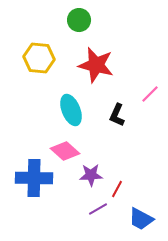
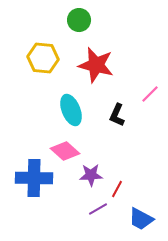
yellow hexagon: moved 4 px right
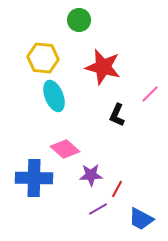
red star: moved 7 px right, 2 px down
cyan ellipse: moved 17 px left, 14 px up
pink diamond: moved 2 px up
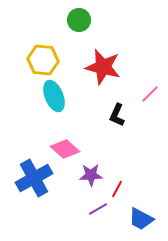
yellow hexagon: moved 2 px down
blue cross: rotated 30 degrees counterclockwise
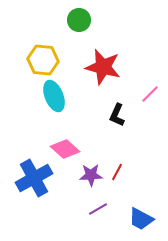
red line: moved 17 px up
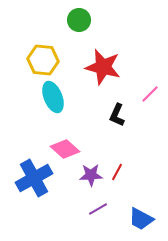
cyan ellipse: moved 1 px left, 1 px down
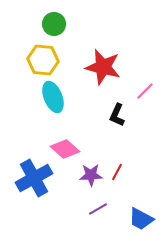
green circle: moved 25 px left, 4 px down
pink line: moved 5 px left, 3 px up
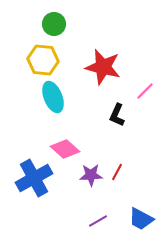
purple line: moved 12 px down
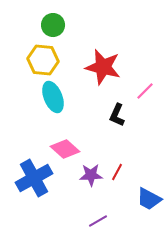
green circle: moved 1 px left, 1 px down
blue trapezoid: moved 8 px right, 20 px up
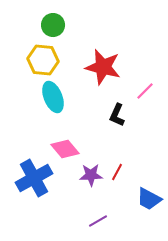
pink diamond: rotated 8 degrees clockwise
